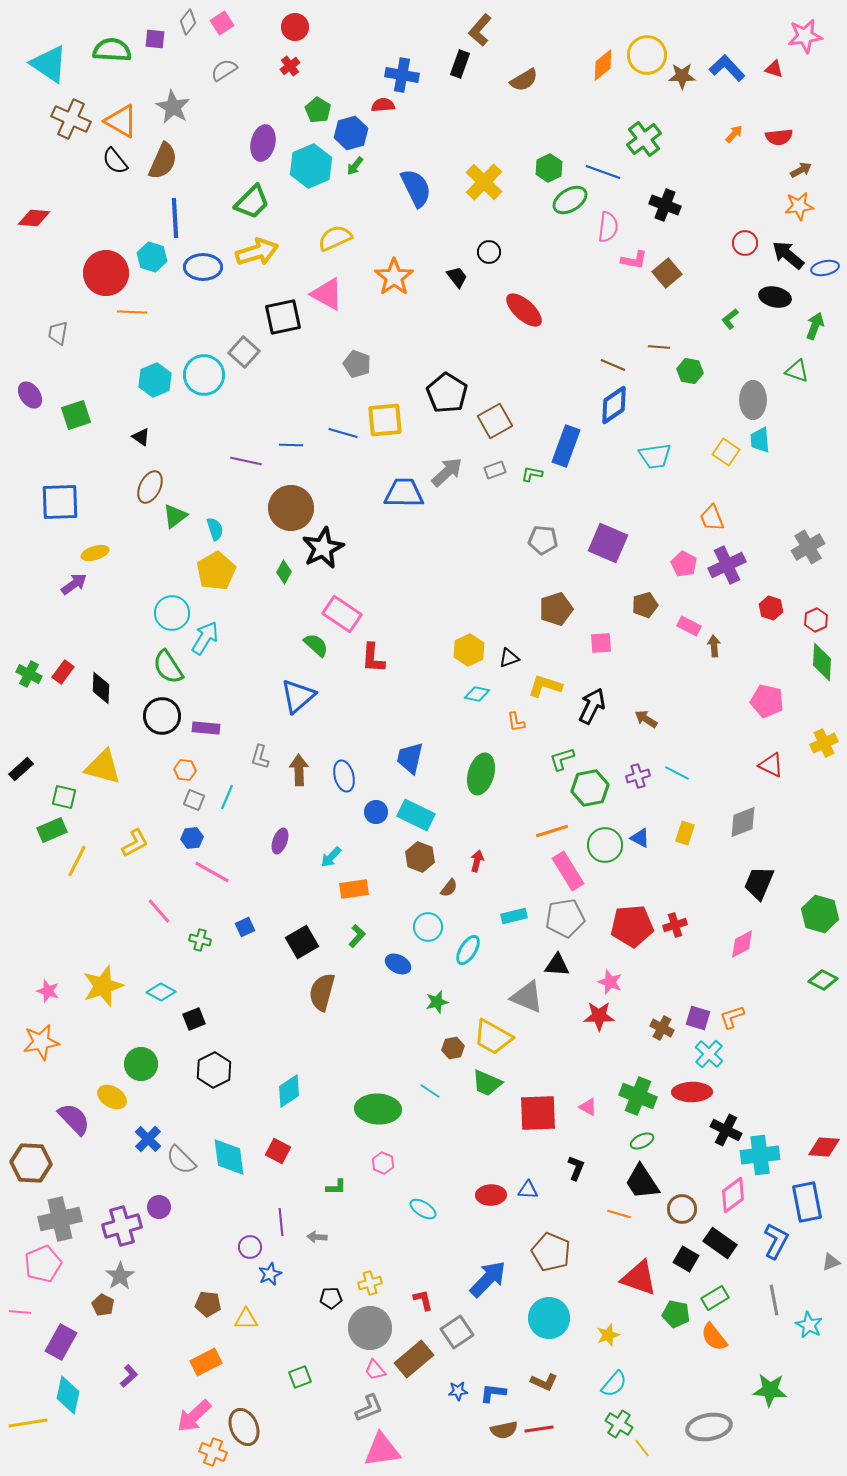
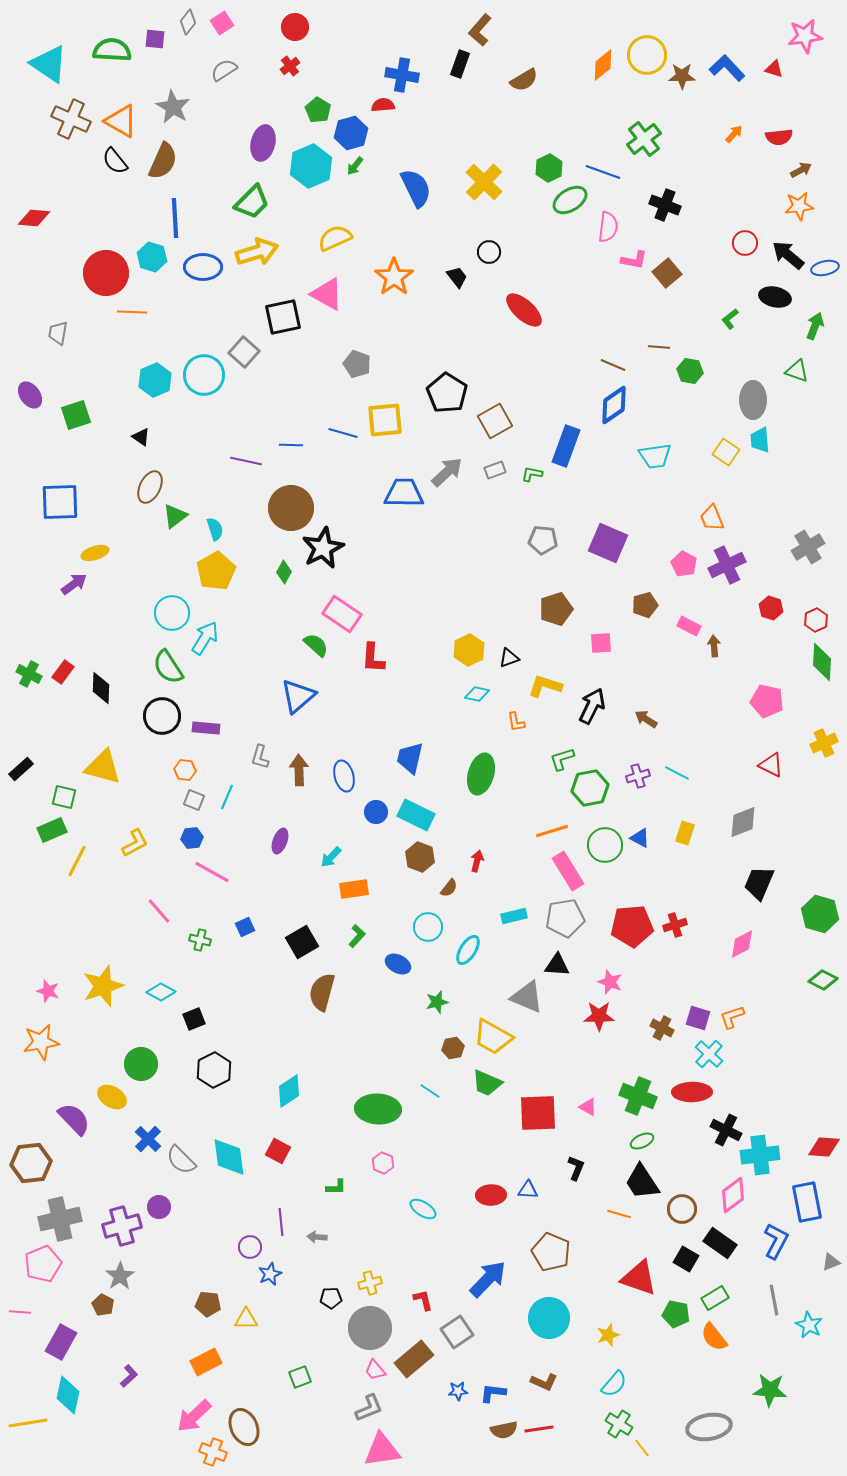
brown hexagon at (31, 1163): rotated 9 degrees counterclockwise
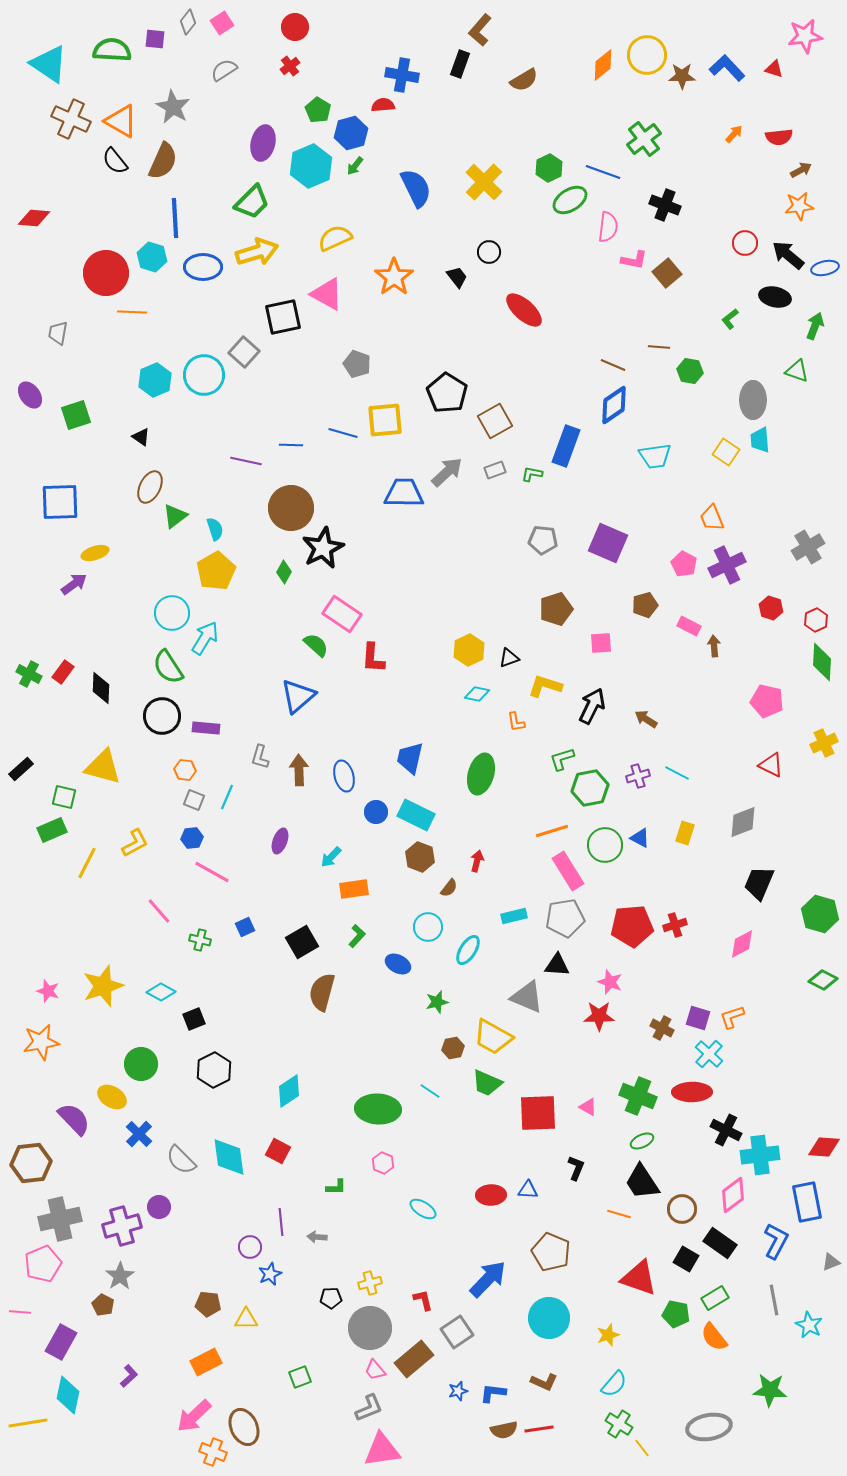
yellow line at (77, 861): moved 10 px right, 2 px down
blue cross at (148, 1139): moved 9 px left, 5 px up
blue star at (458, 1391): rotated 12 degrees counterclockwise
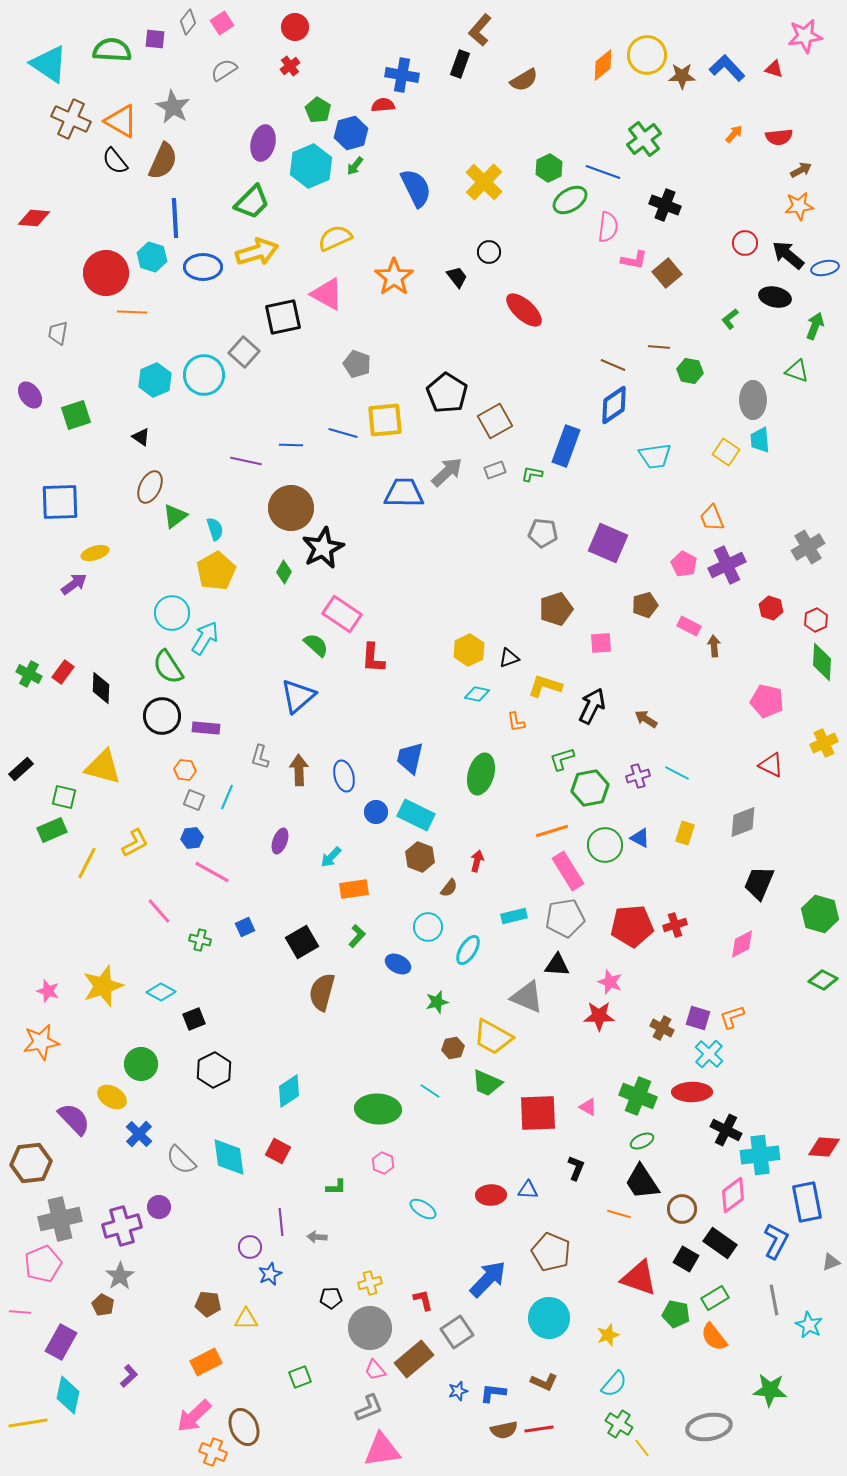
gray pentagon at (543, 540): moved 7 px up
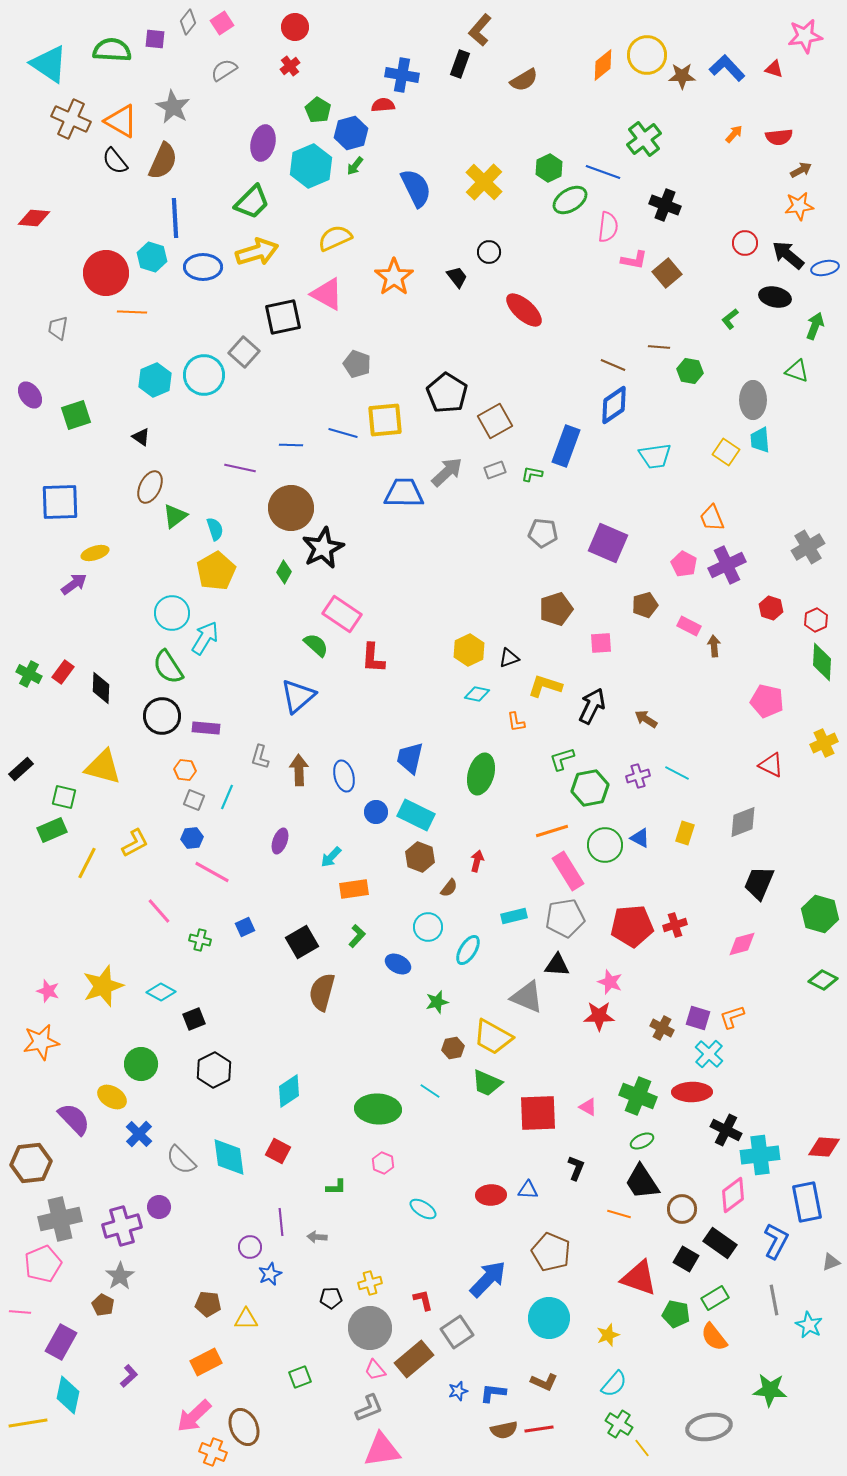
gray trapezoid at (58, 333): moved 5 px up
purple line at (246, 461): moved 6 px left, 7 px down
pink diamond at (742, 944): rotated 12 degrees clockwise
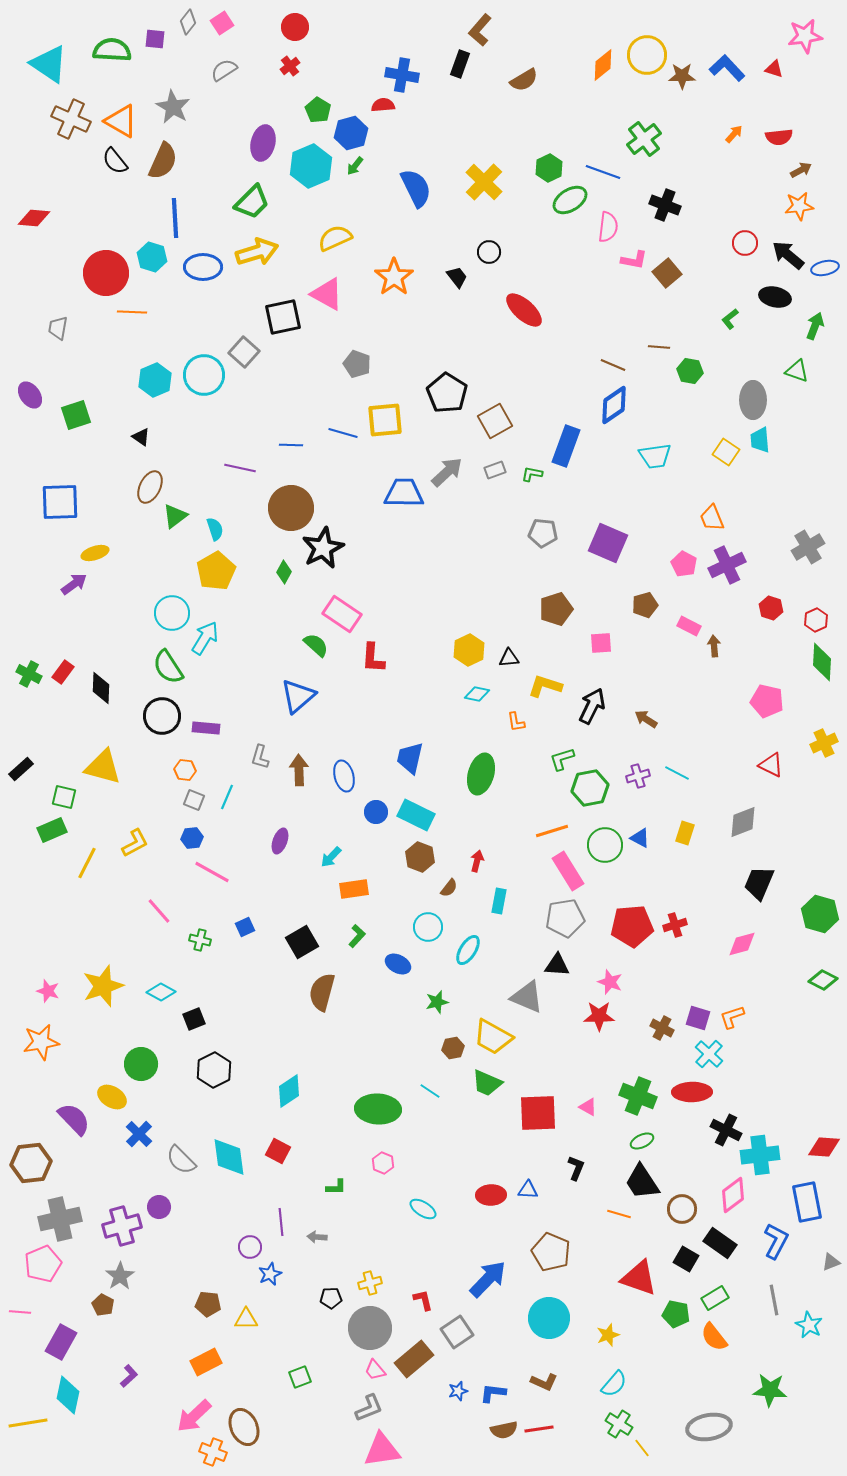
black triangle at (509, 658): rotated 15 degrees clockwise
cyan rectangle at (514, 916): moved 15 px left, 15 px up; rotated 65 degrees counterclockwise
